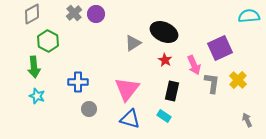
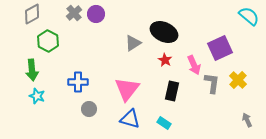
cyan semicircle: rotated 45 degrees clockwise
green arrow: moved 2 px left, 3 px down
cyan rectangle: moved 7 px down
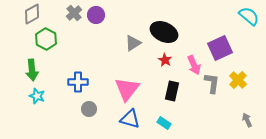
purple circle: moved 1 px down
green hexagon: moved 2 px left, 2 px up
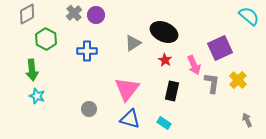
gray diamond: moved 5 px left
blue cross: moved 9 px right, 31 px up
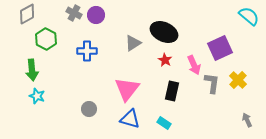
gray cross: rotated 21 degrees counterclockwise
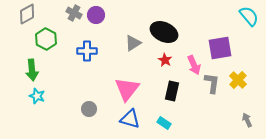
cyan semicircle: rotated 10 degrees clockwise
purple square: rotated 15 degrees clockwise
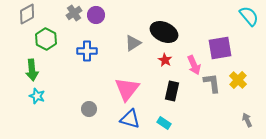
gray cross: rotated 28 degrees clockwise
gray L-shape: rotated 15 degrees counterclockwise
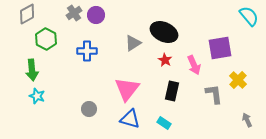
gray L-shape: moved 2 px right, 11 px down
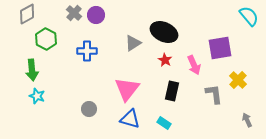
gray cross: rotated 14 degrees counterclockwise
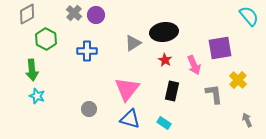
black ellipse: rotated 32 degrees counterclockwise
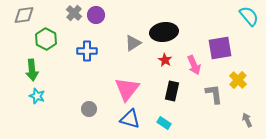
gray diamond: moved 3 px left, 1 px down; rotated 20 degrees clockwise
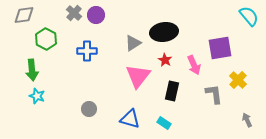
pink triangle: moved 11 px right, 13 px up
